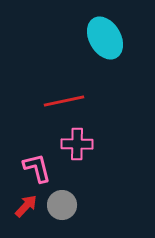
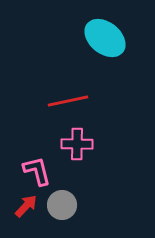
cyan ellipse: rotated 21 degrees counterclockwise
red line: moved 4 px right
pink L-shape: moved 3 px down
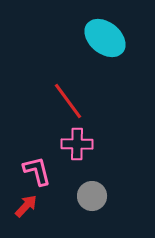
red line: rotated 66 degrees clockwise
gray circle: moved 30 px right, 9 px up
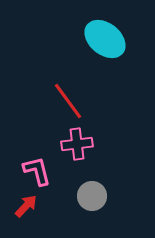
cyan ellipse: moved 1 px down
pink cross: rotated 8 degrees counterclockwise
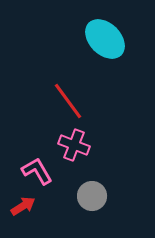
cyan ellipse: rotated 6 degrees clockwise
pink cross: moved 3 px left, 1 px down; rotated 28 degrees clockwise
pink L-shape: rotated 16 degrees counterclockwise
red arrow: moved 3 px left; rotated 15 degrees clockwise
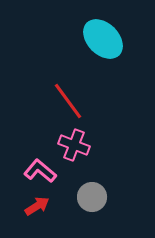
cyan ellipse: moved 2 px left
pink L-shape: moved 3 px right; rotated 20 degrees counterclockwise
gray circle: moved 1 px down
red arrow: moved 14 px right
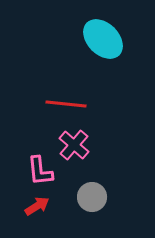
red line: moved 2 px left, 3 px down; rotated 48 degrees counterclockwise
pink cross: rotated 20 degrees clockwise
pink L-shape: rotated 136 degrees counterclockwise
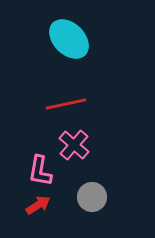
cyan ellipse: moved 34 px left
red line: rotated 18 degrees counterclockwise
pink L-shape: rotated 16 degrees clockwise
red arrow: moved 1 px right, 1 px up
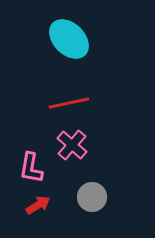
red line: moved 3 px right, 1 px up
pink cross: moved 2 px left
pink L-shape: moved 9 px left, 3 px up
